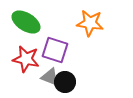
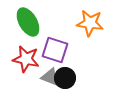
green ellipse: moved 2 px right; rotated 28 degrees clockwise
black circle: moved 4 px up
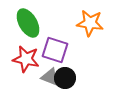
green ellipse: moved 1 px down
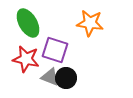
black circle: moved 1 px right
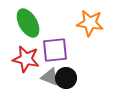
purple square: rotated 24 degrees counterclockwise
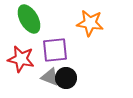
green ellipse: moved 1 px right, 4 px up
red star: moved 5 px left
